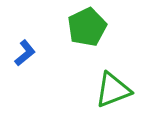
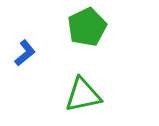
green triangle: moved 30 px left, 5 px down; rotated 9 degrees clockwise
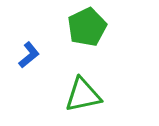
blue L-shape: moved 4 px right, 2 px down
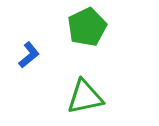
green triangle: moved 2 px right, 2 px down
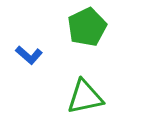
blue L-shape: rotated 80 degrees clockwise
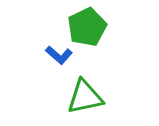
blue L-shape: moved 30 px right
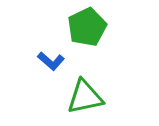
blue L-shape: moved 8 px left, 6 px down
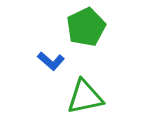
green pentagon: moved 1 px left
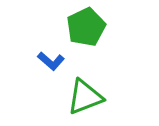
green triangle: rotated 9 degrees counterclockwise
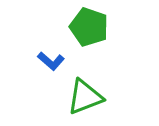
green pentagon: moved 3 px right; rotated 27 degrees counterclockwise
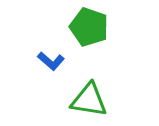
green triangle: moved 4 px right, 3 px down; rotated 30 degrees clockwise
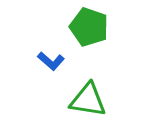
green triangle: moved 1 px left
